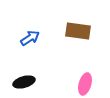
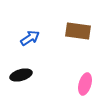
black ellipse: moved 3 px left, 7 px up
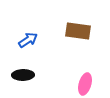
blue arrow: moved 2 px left, 2 px down
black ellipse: moved 2 px right; rotated 15 degrees clockwise
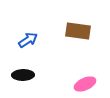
pink ellipse: rotated 50 degrees clockwise
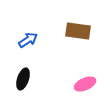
black ellipse: moved 4 px down; rotated 70 degrees counterclockwise
